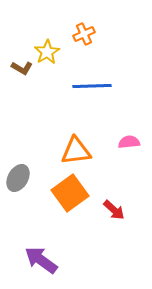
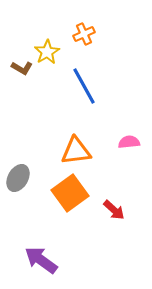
blue line: moved 8 px left; rotated 63 degrees clockwise
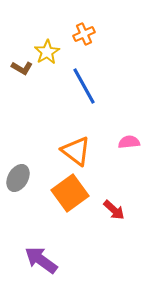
orange triangle: rotated 44 degrees clockwise
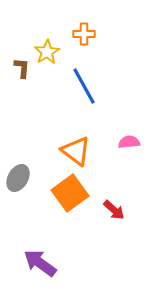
orange cross: rotated 25 degrees clockwise
brown L-shape: rotated 115 degrees counterclockwise
purple arrow: moved 1 px left, 3 px down
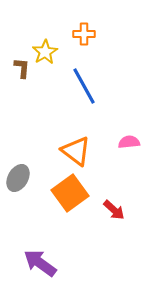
yellow star: moved 2 px left
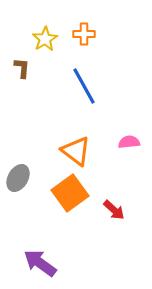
yellow star: moved 13 px up
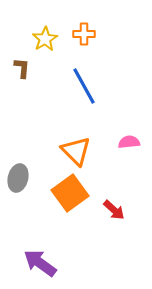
orange triangle: rotated 8 degrees clockwise
gray ellipse: rotated 16 degrees counterclockwise
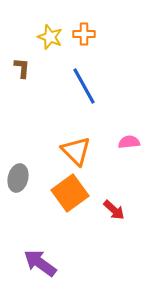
yellow star: moved 5 px right, 2 px up; rotated 20 degrees counterclockwise
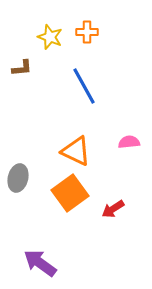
orange cross: moved 3 px right, 2 px up
brown L-shape: rotated 80 degrees clockwise
orange triangle: rotated 20 degrees counterclockwise
red arrow: moved 1 px left, 1 px up; rotated 105 degrees clockwise
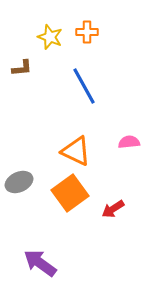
gray ellipse: moved 1 px right, 4 px down; rotated 52 degrees clockwise
